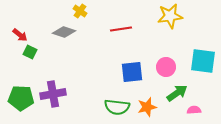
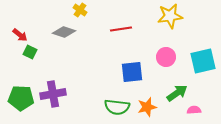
yellow cross: moved 1 px up
cyan square: rotated 20 degrees counterclockwise
pink circle: moved 10 px up
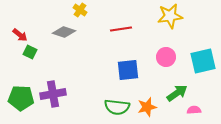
blue square: moved 4 px left, 2 px up
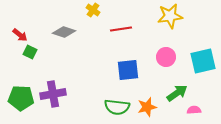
yellow cross: moved 13 px right
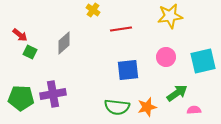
gray diamond: moved 11 px down; rotated 60 degrees counterclockwise
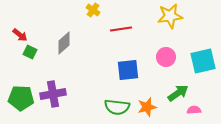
green arrow: moved 1 px right
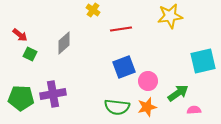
green square: moved 2 px down
pink circle: moved 18 px left, 24 px down
blue square: moved 4 px left, 3 px up; rotated 15 degrees counterclockwise
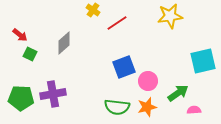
red line: moved 4 px left, 6 px up; rotated 25 degrees counterclockwise
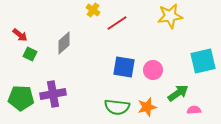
blue square: rotated 30 degrees clockwise
pink circle: moved 5 px right, 11 px up
